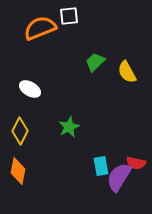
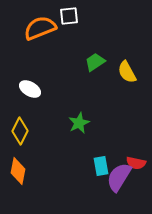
green trapezoid: rotated 10 degrees clockwise
green star: moved 10 px right, 4 px up
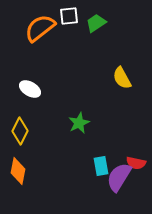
orange semicircle: rotated 16 degrees counterclockwise
green trapezoid: moved 1 px right, 39 px up
yellow semicircle: moved 5 px left, 6 px down
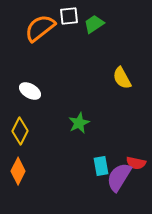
green trapezoid: moved 2 px left, 1 px down
white ellipse: moved 2 px down
orange diamond: rotated 16 degrees clockwise
